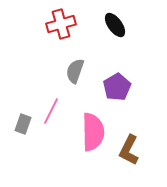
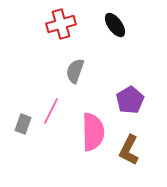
purple pentagon: moved 13 px right, 13 px down
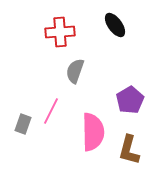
red cross: moved 1 px left, 8 px down; rotated 12 degrees clockwise
brown L-shape: rotated 12 degrees counterclockwise
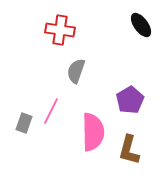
black ellipse: moved 26 px right
red cross: moved 2 px up; rotated 12 degrees clockwise
gray semicircle: moved 1 px right
gray rectangle: moved 1 px right, 1 px up
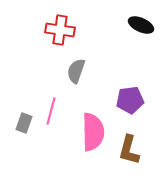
black ellipse: rotated 30 degrees counterclockwise
purple pentagon: rotated 24 degrees clockwise
pink line: rotated 12 degrees counterclockwise
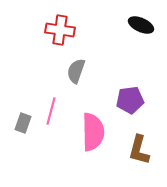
gray rectangle: moved 1 px left
brown L-shape: moved 10 px right
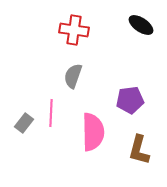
black ellipse: rotated 10 degrees clockwise
red cross: moved 14 px right
gray semicircle: moved 3 px left, 5 px down
pink line: moved 2 px down; rotated 12 degrees counterclockwise
gray rectangle: moved 1 px right; rotated 18 degrees clockwise
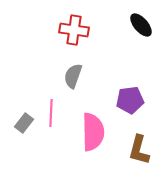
black ellipse: rotated 15 degrees clockwise
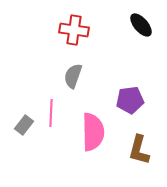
gray rectangle: moved 2 px down
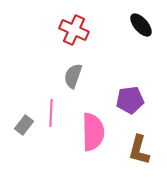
red cross: rotated 16 degrees clockwise
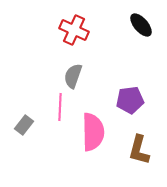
pink line: moved 9 px right, 6 px up
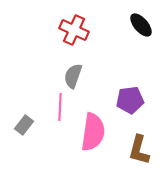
pink semicircle: rotated 9 degrees clockwise
